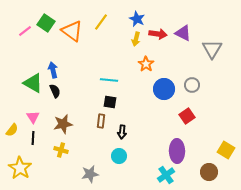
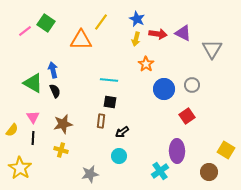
orange triangle: moved 9 px right, 9 px down; rotated 35 degrees counterclockwise
black arrow: rotated 48 degrees clockwise
cyan cross: moved 6 px left, 4 px up
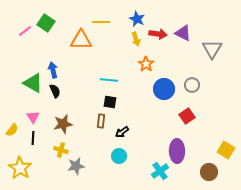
yellow line: rotated 54 degrees clockwise
yellow arrow: rotated 32 degrees counterclockwise
gray star: moved 14 px left, 8 px up
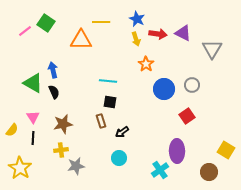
cyan line: moved 1 px left, 1 px down
black semicircle: moved 1 px left, 1 px down
brown rectangle: rotated 24 degrees counterclockwise
yellow cross: rotated 24 degrees counterclockwise
cyan circle: moved 2 px down
cyan cross: moved 1 px up
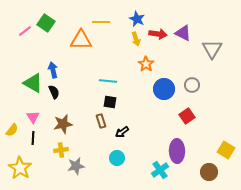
cyan circle: moved 2 px left
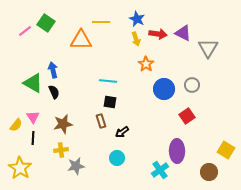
gray triangle: moved 4 px left, 1 px up
yellow semicircle: moved 4 px right, 5 px up
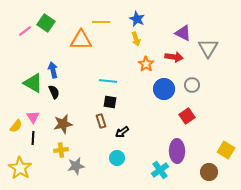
red arrow: moved 16 px right, 23 px down
yellow semicircle: moved 1 px down
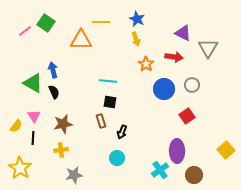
pink triangle: moved 1 px right, 1 px up
black arrow: rotated 32 degrees counterclockwise
yellow square: rotated 18 degrees clockwise
gray star: moved 2 px left, 9 px down
brown circle: moved 15 px left, 3 px down
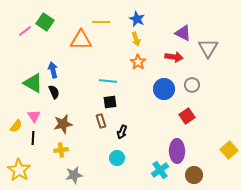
green square: moved 1 px left, 1 px up
orange star: moved 8 px left, 2 px up
black square: rotated 16 degrees counterclockwise
yellow square: moved 3 px right
yellow star: moved 1 px left, 2 px down
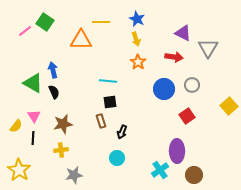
yellow square: moved 44 px up
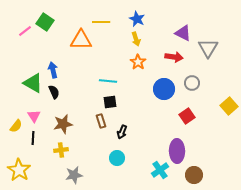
gray circle: moved 2 px up
